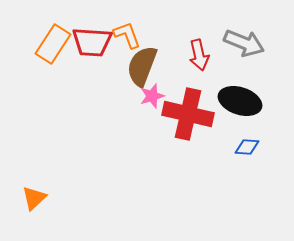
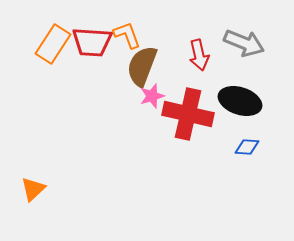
orange triangle: moved 1 px left, 9 px up
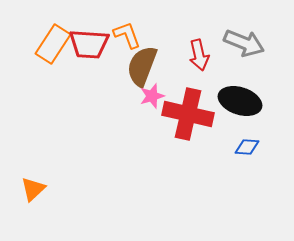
red trapezoid: moved 3 px left, 2 px down
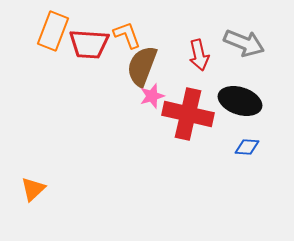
orange rectangle: moved 13 px up; rotated 12 degrees counterclockwise
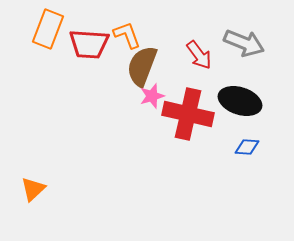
orange rectangle: moved 5 px left, 2 px up
red arrow: rotated 24 degrees counterclockwise
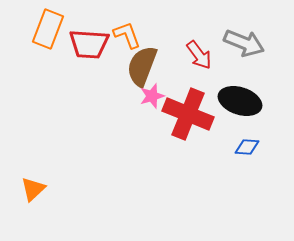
red cross: rotated 9 degrees clockwise
